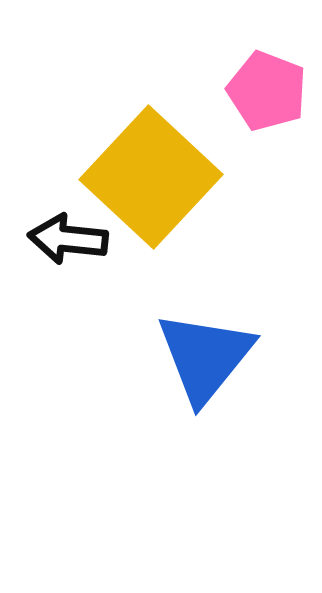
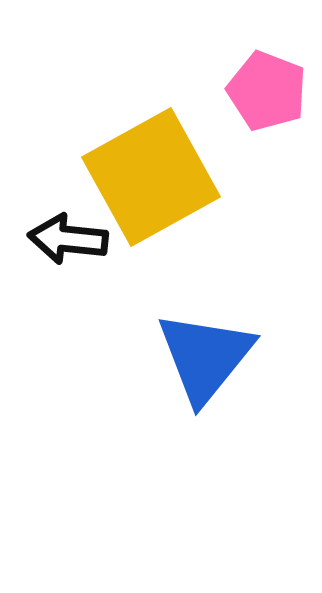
yellow square: rotated 18 degrees clockwise
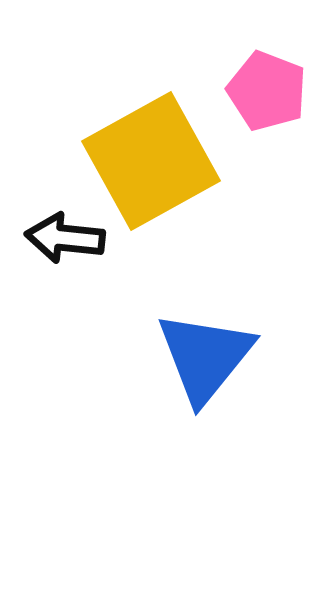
yellow square: moved 16 px up
black arrow: moved 3 px left, 1 px up
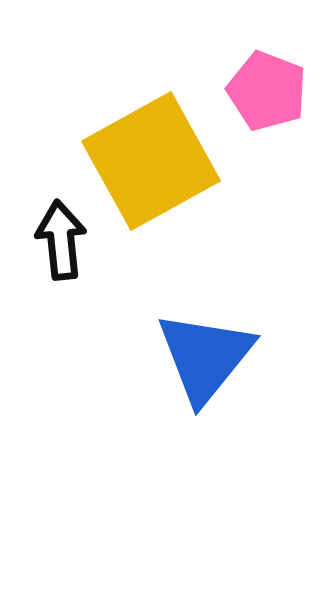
black arrow: moved 4 px left, 2 px down; rotated 78 degrees clockwise
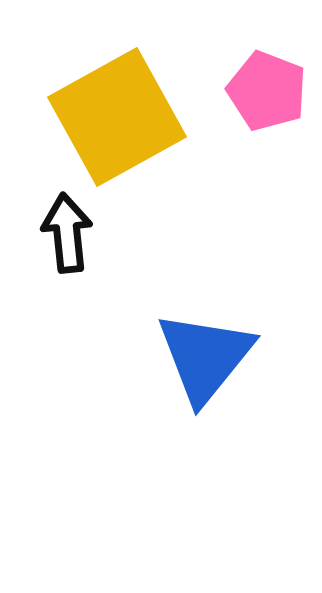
yellow square: moved 34 px left, 44 px up
black arrow: moved 6 px right, 7 px up
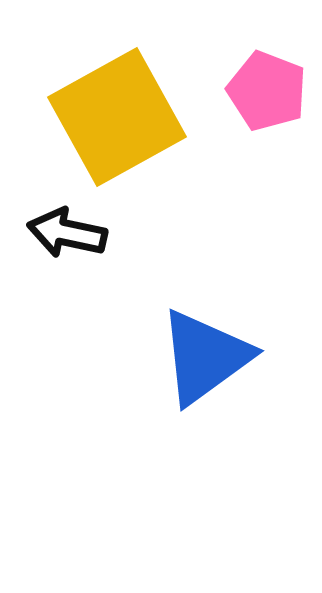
black arrow: rotated 72 degrees counterclockwise
blue triangle: rotated 15 degrees clockwise
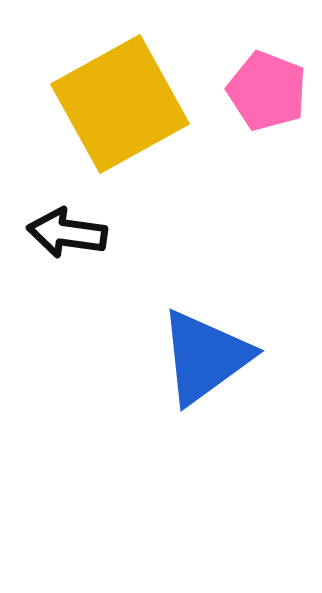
yellow square: moved 3 px right, 13 px up
black arrow: rotated 4 degrees counterclockwise
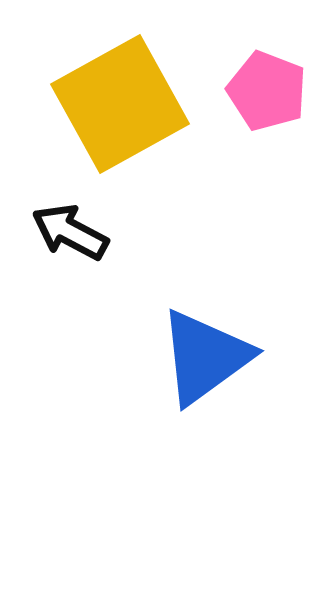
black arrow: moved 3 px right, 1 px up; rotated 20 degrees clockwise
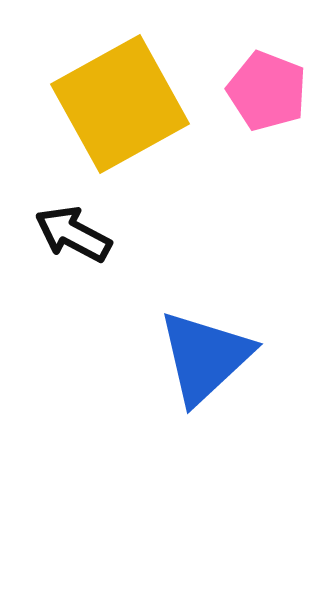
black arrow: moved 3 px right, 2 px down
blue triangle: rotated 7 degrees counterclockwise
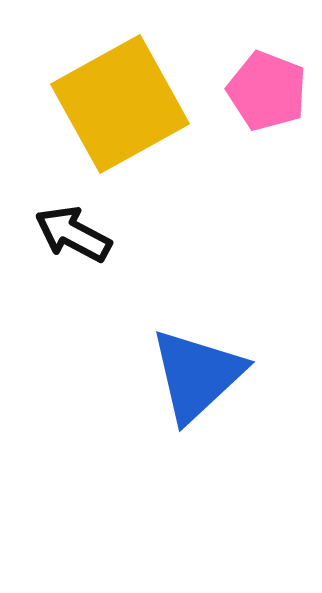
blue triangle: moved 8 px left, 18 px down
